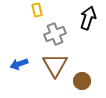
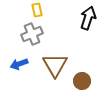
gray cross: moved 23 px left
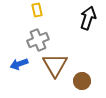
gray cross: moved 6 px right, 6 px down
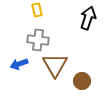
gray cross: rotated 30 degrees clockwise
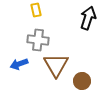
yellow rectangle: moved 1 px left
brown triangle: moved 1 px right
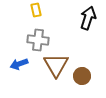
brown circle: moved 5 px up
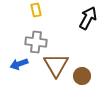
black arrow: rotated 10 degrees clockwise
gray cross: moved 2 px left, 2 px down
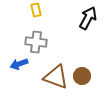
brown triangle: moved 12 px down; rotated 40 degrees counterclockwise
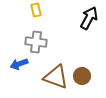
black arrow: moved 1 px right
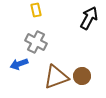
gray cross: rotated 20 degrees clockwise
brown triangle: rotated 40 degrees counterclockwise
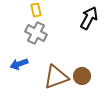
gray cross: moved 9 px up
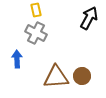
blue arrow: moved 2 px left, 5 px up; rotated 108 degrees clockwise
brown triangle: rotated 16 degrees clockwise
